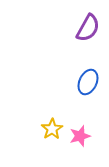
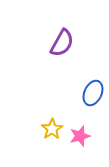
purple semicircle: moved 26 px left, 15 px down
blue ellipse: moved 5 px right, 11 px down
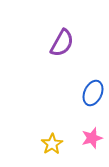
yellow star: moved 15 px down
pink star: moved 12 px right, 2 px down
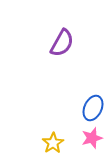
blue ellipse: moved 15 px down
yellow star: moved 1 px right, 1 px up
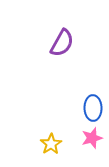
blue ellipse: rotated 25 degrees counterclockwise
yellow star: moved 2 px left, 1 px down
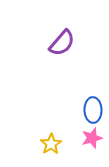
purple semicircle: rotated 12 degrees clockwise
blue ellipse: moved 2 px down
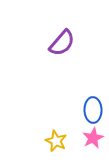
pink star: moved 1 px right; rotated 10 degrees counterclockwise
yellow star: moved 5 px right, 3 px up; rotated 15 degrees counterclockwise
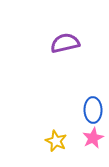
purple semicircle: moved 3 px right; rotated 144 degrees counterclockwise
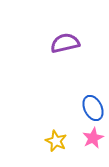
blue ellipse: moved 2 px up; rotated 25 degrees counterclockwise
